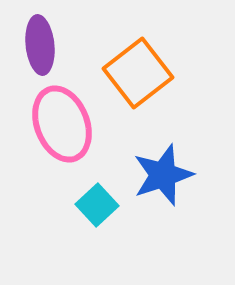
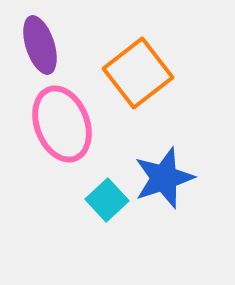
purple ellipse: rotated 12 degrees counterclockwise
blue star: moved 1 px right, 3 px down
cyan square: moved 10 px right, 5 px up
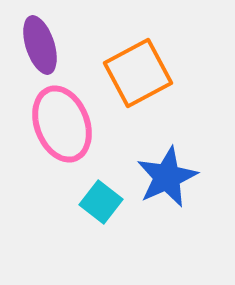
orange square: rotated 10 degrees clockwise
blue star: moved 3 px right, 1 px up; rotated 6 degrees counterclockwise
cyan square: moved 6 px left, 2 px down; rotated 9 degrees counterclockwise
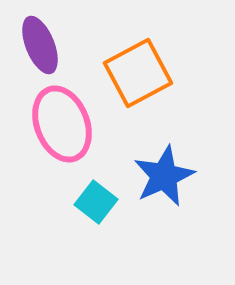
purple ellipse: rotated 4 degrees counterclockwise
blue star: moved 3 px left, 1 px up
cyan square: moved 5 px left
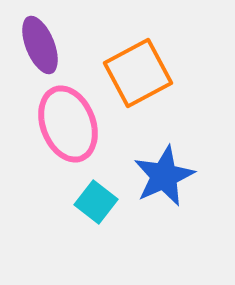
pink ellipse: moved 6 px right
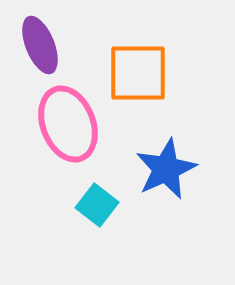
orange square: rotated 28 degrees clockwise
blue star: moved 2 px right, 7 px up
cyan square: moved 1 px right, 3 px down
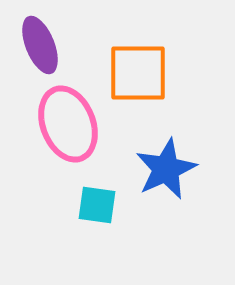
cyan square: rotated 30 degrees counterclockwise
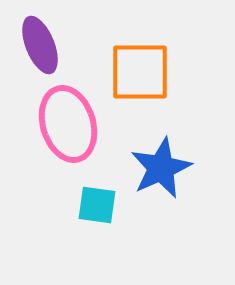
orange square: moved 2 px right, 1 px up
pink ellipse: rotated 4 degrees clockwise
blue star: moved 5 px left, 1 px up
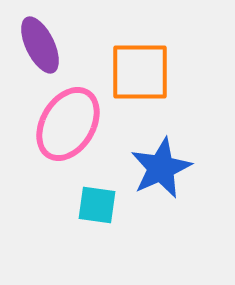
purple ellipse: rotated 4 degrees counterclockwise
pink ellipse: rotated 48 degrees clockwise
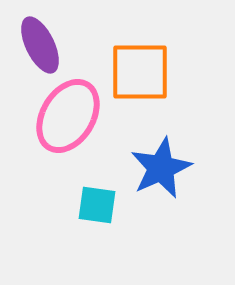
pink ellipse: moved 8 px up
